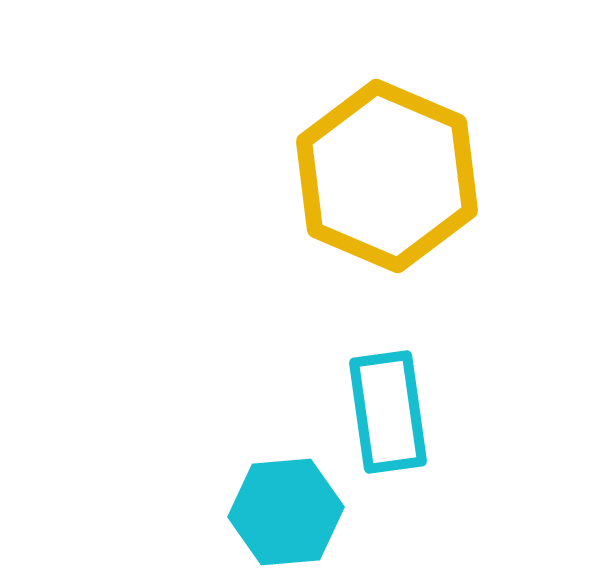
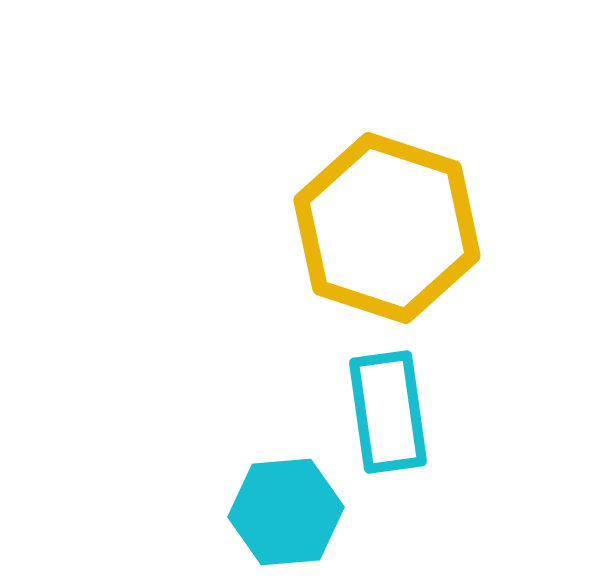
yellow hexagon: moved 52 px down; rotated 5 degrees counterclockwise
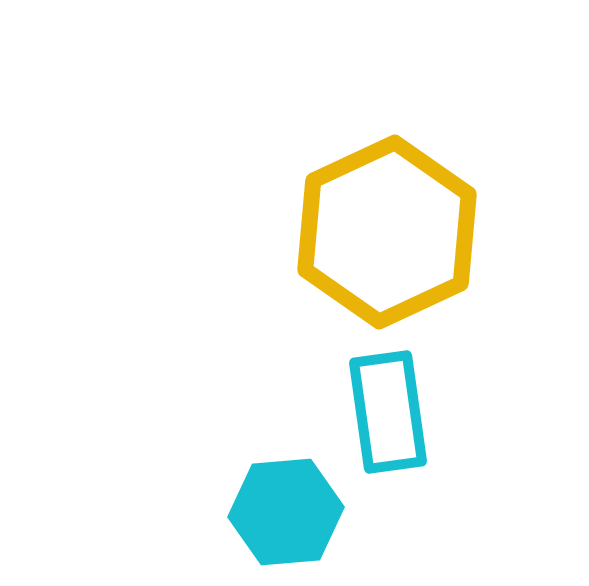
yellow hexagon: moved 4 px down; rotated 17 degrees clockwise
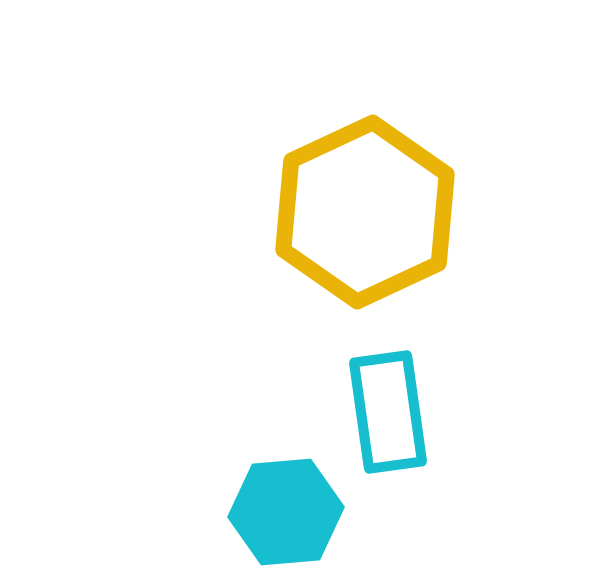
yellow hexagon: moved 22 px left, 20 px up
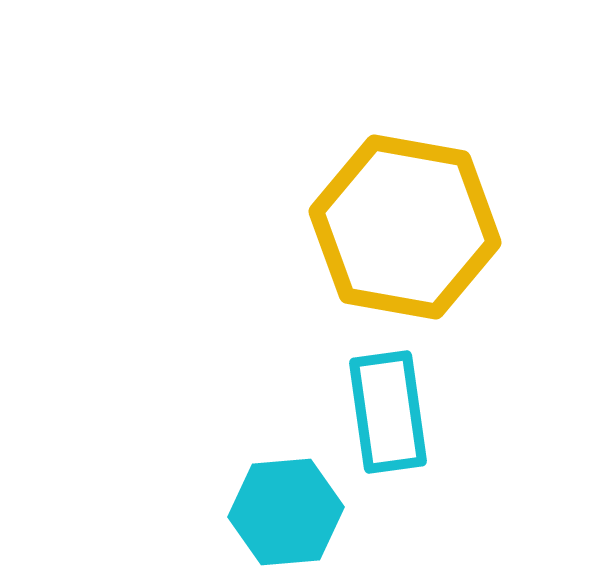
yellow hexagon: moved 40 px right, 15 px down; rotated 25 degrees counterclockwise
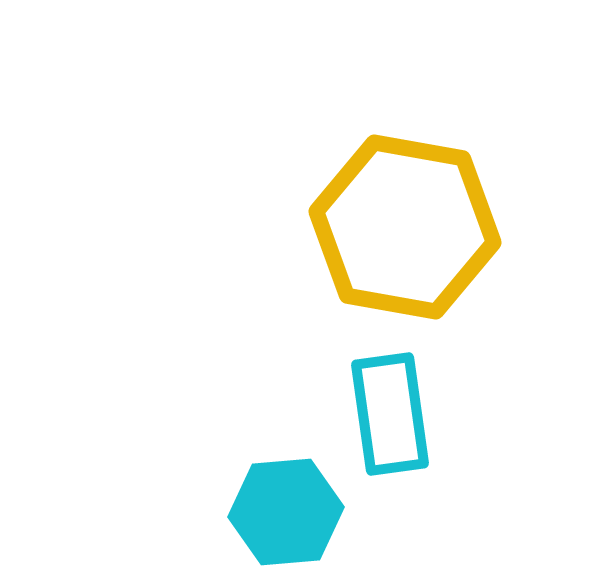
cyan rectangle: moved 2 px right, 2 px down
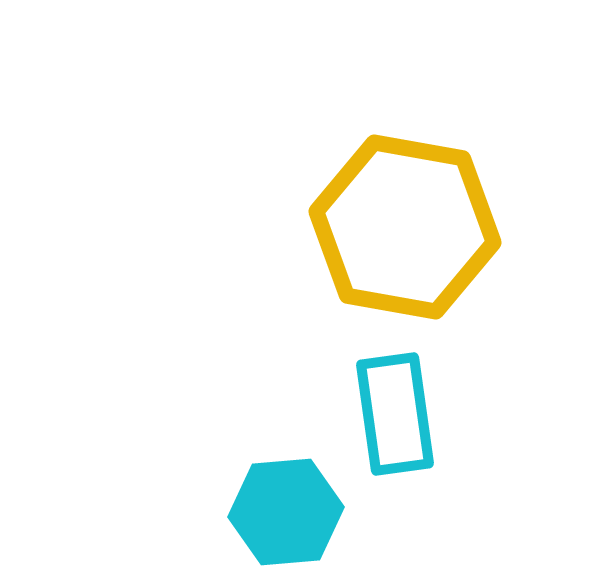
cyan rectangle: moved 5 px right
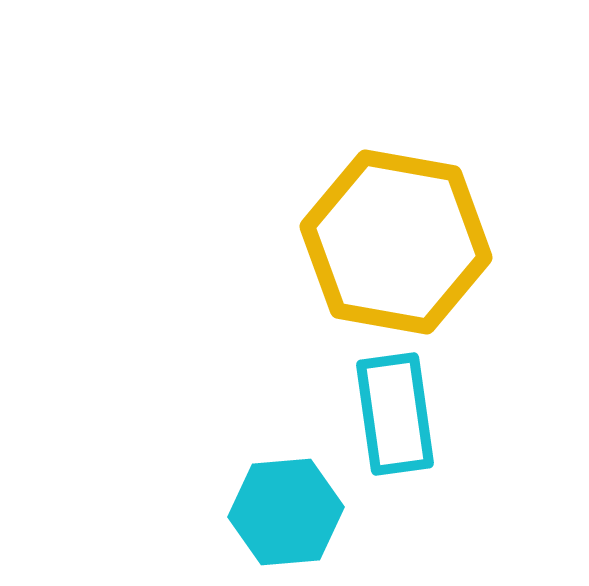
yellow hexagon: moved 9 px left, 15 px down
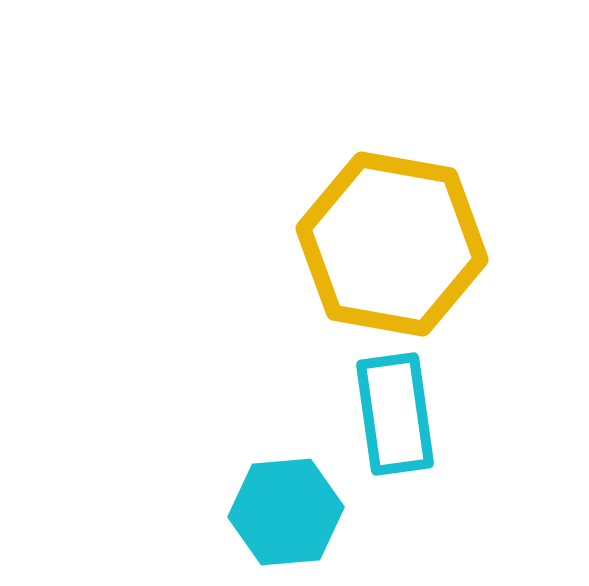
yellow hexagon: moved 4 px left, 2 px down
